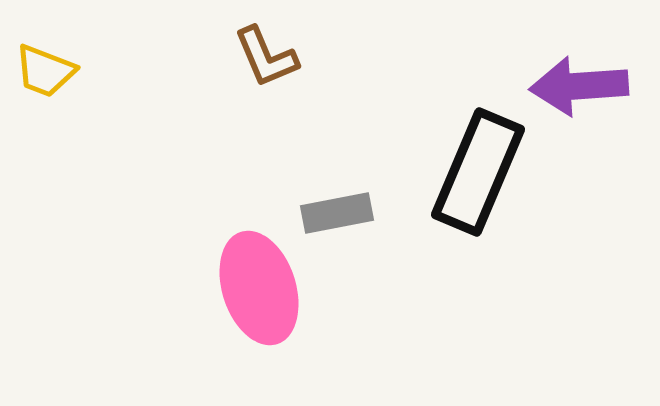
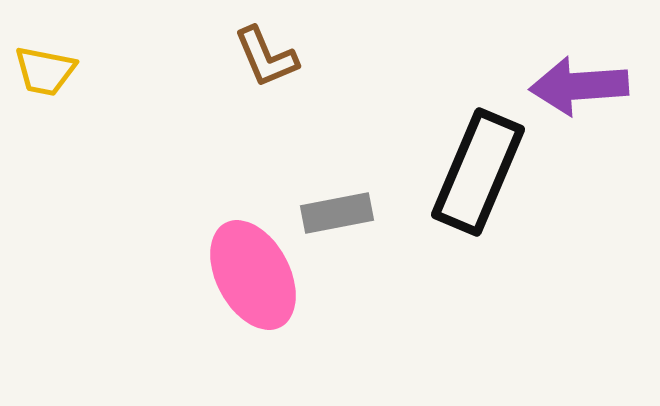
yellow trapezoid: rotated 10 degrees counterclockwise
pink ellipse: moved 6 px left, 13 px up; rotated 10 degrees counterclockwise
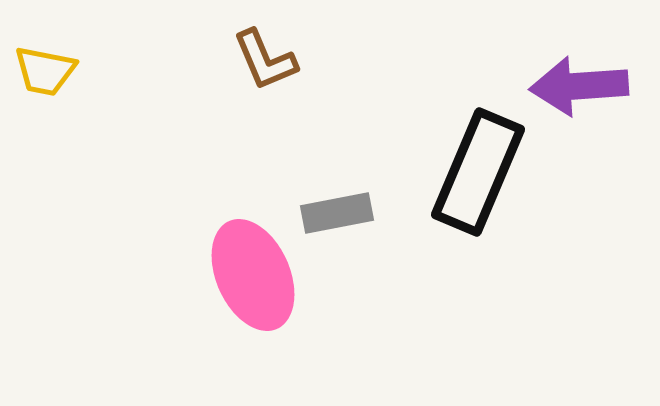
brown L-shape: moved 1 px left, 3 px down
pink ellipse: rotated 4 degrees clockwise
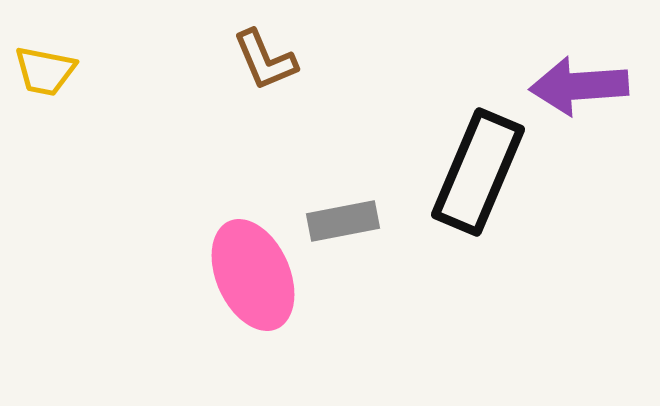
gray rectangle: moved 6 px right, 8 px down
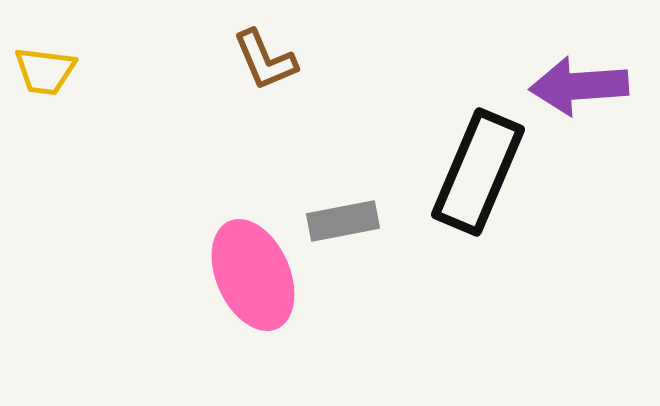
yellow trapezoid: rotated 4 degrees counterclockwise
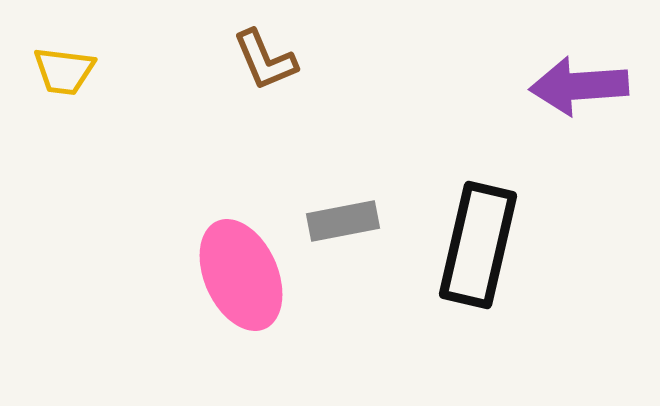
yellow trapezoid: moved 19 px right
black rectangle: moved 73 px down; rotated 10 degrees counterclockwise
pink ellipse: moved 12 px left
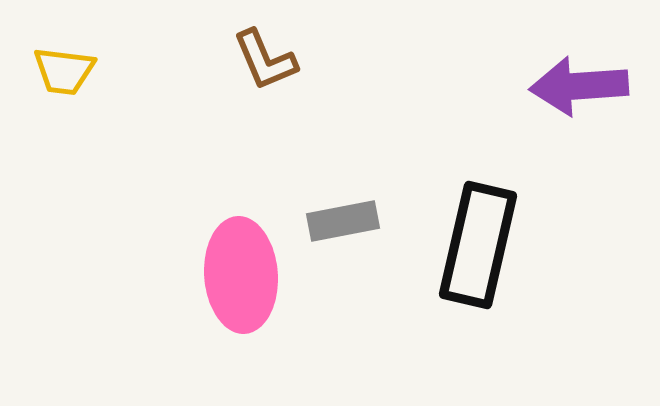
pink ellipse: rotated 20 degrees clockwise
